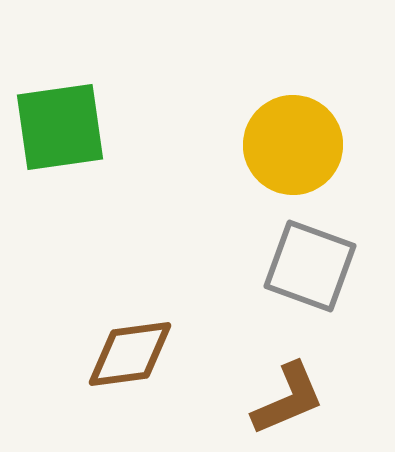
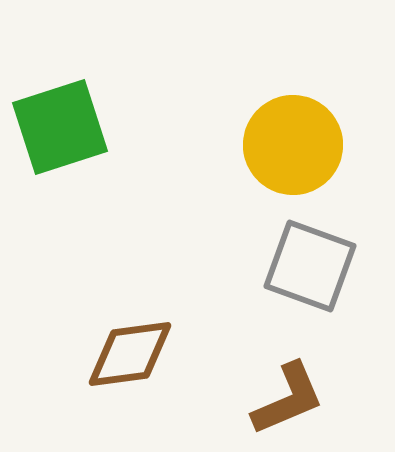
green square: rotated 10 degrees counterclockwise
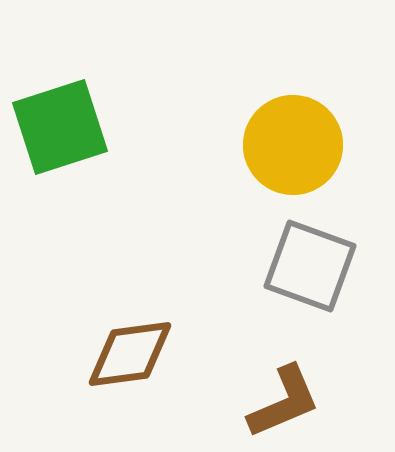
brown L-shape: moved 4 px left, 3 px down
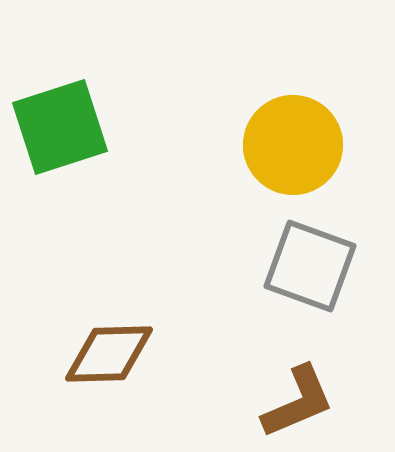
brown diamond: moved 21 px left; rotated 6 degrees clockwise
brown L-shape: moved 14 px right
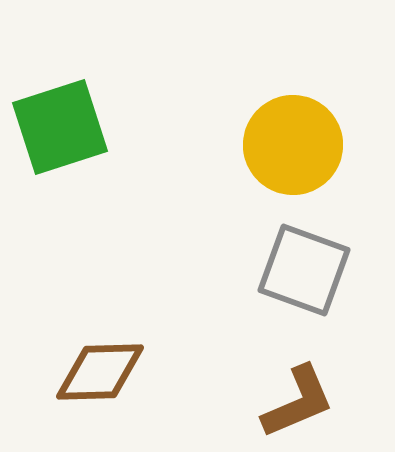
gray square: moved 6 px left, 4 px down
brown diamond: moved 9 px left, 18 px down
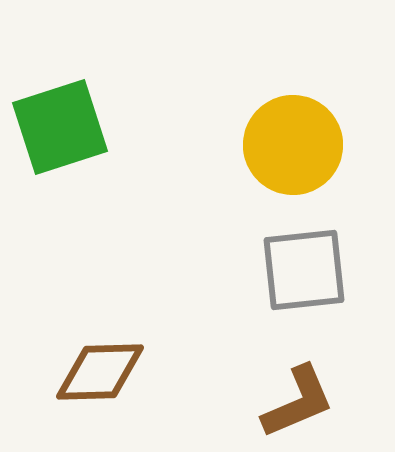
gray square: rotated 26 degrees counterclockwise
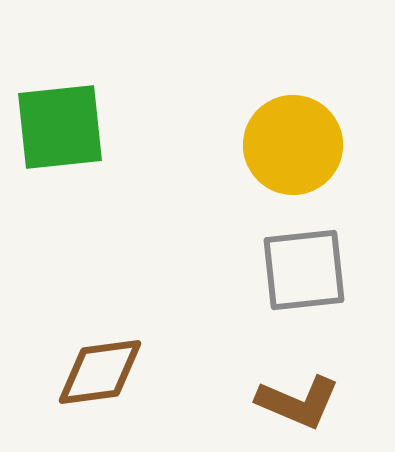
green square: rotated 12 degrees clockwise
brown diamond: rotated 6 degrees counterclockwise
brown L-shape: rotated 46 degrees clockwise
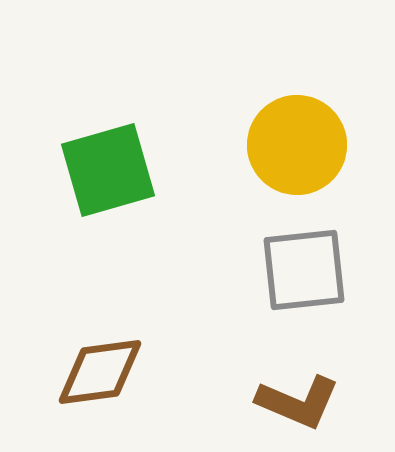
green square: moved 48 px right, 43 px down; rotated 10 degrees counterclockwise
yellow circle: moved 4 px right
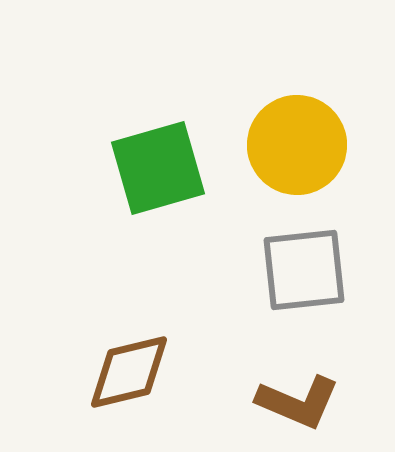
green square: moved 50 px right, 2 px up
brown diamond: moved 29 px right; rotated 6 degrees counterclockwise
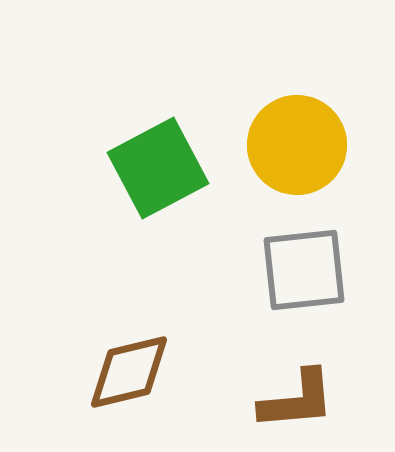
green square: rotated 12 degrees counterclockwise
brown L-shape: moved 1 px left, 2 px up; rotated 28 degrees counterclockwise
